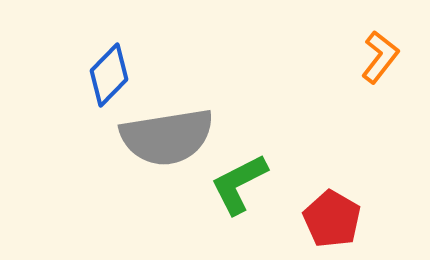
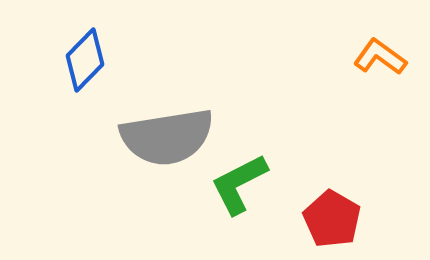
orange L-shape: rotated 92 degrees counterclockwise
blue diamond: moved 24 px left, 15 px up
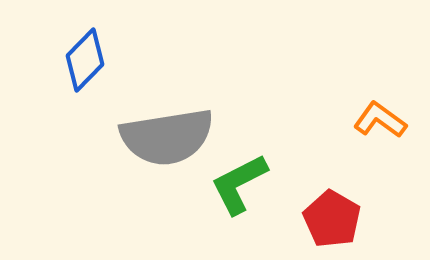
orange L-shape: moved 63 px down
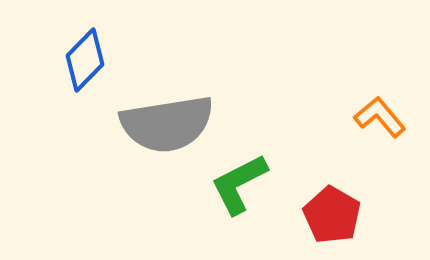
orange L-shape: moved 3 px up; rotated 14 degrees clockwise
gray semicircle: moved 13 px up
red pentagon: moved 4 px up
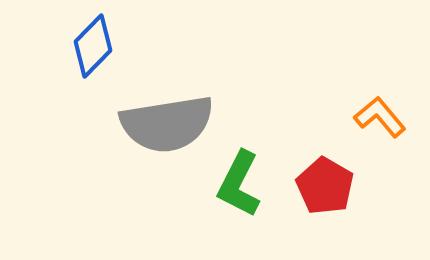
blue diamond: moved 8 px right, 14 px up
green L-shape: rotated 36 degrees counterclockwise
red pentagon: moved 7 px left, 29 px up
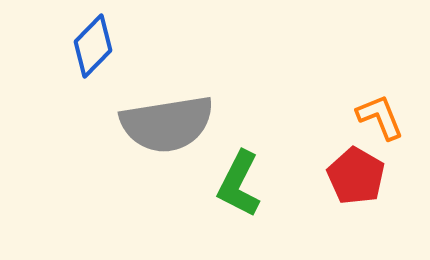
orange L-shape: rotated 18 degrees clockwise
red pentagon: moved 31 px right, 10 px up
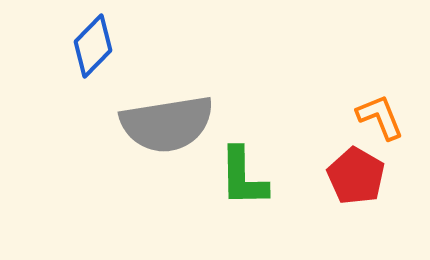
green L-shape: moved 4 px right, 7 px up; rotated 28 degrees counterclockwise
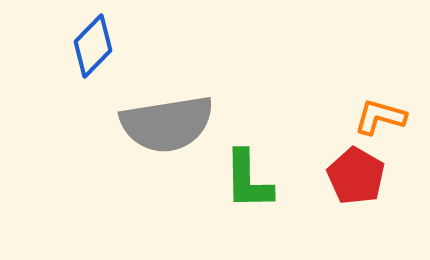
orange L-shape: rotated 52 degrees counterclockwise
green L-shape: moved 5 px right, 3 px down
